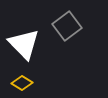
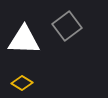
white triangle: moved 4 px up; rotated 44 degrees counterclockwise
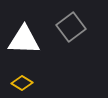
gray square: moved 4 px right, 1 px down
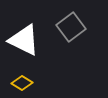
white triangle: rotated 24 degrees clockwise
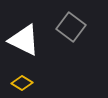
gray square: rotated 16 degrees counterclockwise
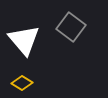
white triangle: rotated 24 degrees clockwise
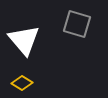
gray square: moved 6 px right, 3 px up; rotated 20 degrees counterclockwise
